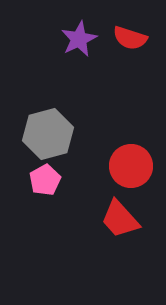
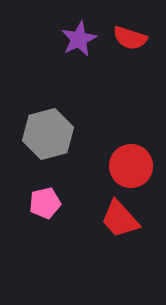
pink pentagon: moved 23 px down; rotated 16 degrees clockwise
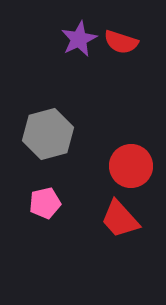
red semicircle: moved 9 px left, 4 px down
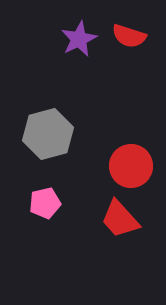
red semicircle: moved 8 px right, 6 px up
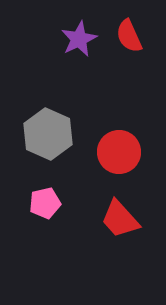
red semicircle: rotated 48 degrees clockwise
gray hexagon: rotated 21 degrees counterclockwise
red circle: moved 12 px left, 14 px up
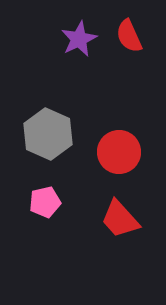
pink pentagon: moved 1 px up
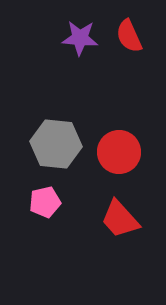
purple star: moved 1 px right, 1 px up; rotated 30 degrees clockwise
gray hexagon: moved 8 px right, 10 px down; rotated 18 degrees counterclockwise
